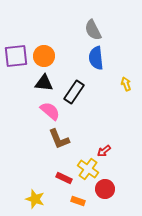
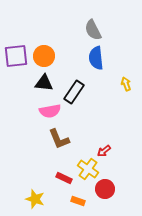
pink semicircle: rotated 130 degrees clockwise
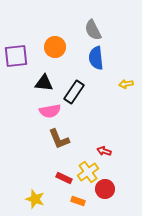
orange circle: moved 11 px right, 9 px up
yellow arrow: rotated 80 degrees counterclockwise
red arrow: rotated 56 degrees clockwise
yellow cross: moved 3 px down; rotated 20 degrees clockwise
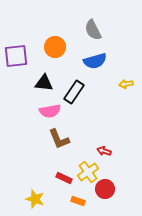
blue semicircle: moved 1 px left, 3 px down; rotated 100 degrees counterclockwise
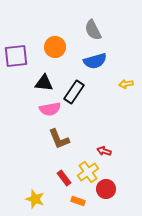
pink semicircle: moved 2 px up
red rectangle: rotated 28 degrees clockwise
red circle: moved 1 px right
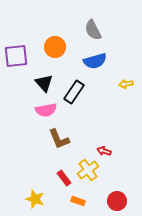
black triangle: rotated 42 degrees clockwise
pink semicircle: moved 4 px left, 1 px down
yellow cross: moved 2 px up
red circle: moved 11 px right, 12 px down
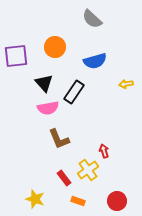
gray semicircle: moved 1 px left, 11 px up; rotated 20 degrees counterclockwise
pink semicircle: moved 2 px right, 2 px up
red arrow: rotated 56 degrees clockwise
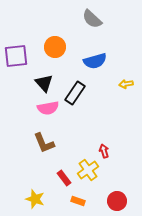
black rectangle: moved 1 px right, 1 px down
brown L-shape: moved 15 px left, 4 px down
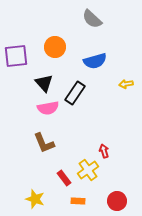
orange rectangle: rotated 16 degrees counterclockwise
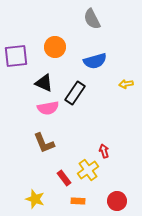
gray semicircle: rotated 20 degrees clockwise
black triangle: rotated 24 degrees counterclockwise
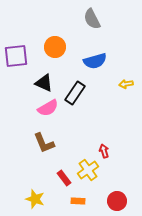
pink semicircle: rotated 20 degrees counterclockwise
